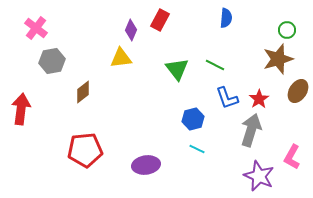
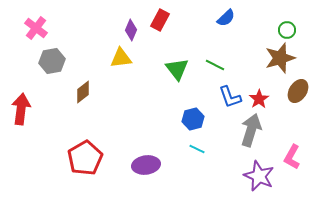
blue semicircle: rotated 42 degrees clockwise
brown star: moved 2 px right, 1 px up
blue L-shape: moved 3 px right, 1 px up
red pentagon: moved 8 px down; rotated 24 degrees counterclockwise
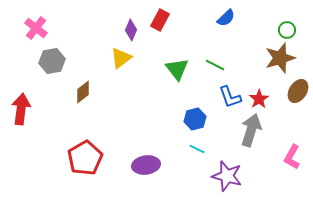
yellow triangle: rotated 30 degrees counterclockwise
blue hexagon: moved 2 px right
purple star: moved 32 px left; rotated 8 degrees counterclockwise
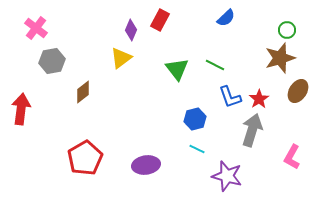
gray arrow: moved 1 px right
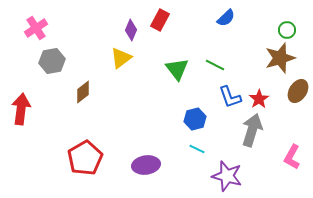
pink cross: rotated 20 degrees clockwise
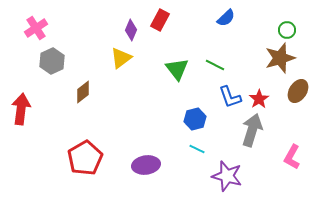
gray hexagon: rotated 15 degrees counterclockwise
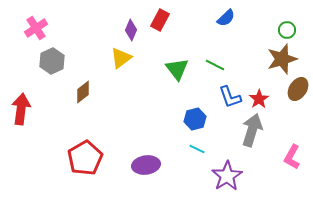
brown star: moved 2 px right, 1 px down
brown ellipse: moved 2 px up
purple star: rotated 24 degrees clockwise
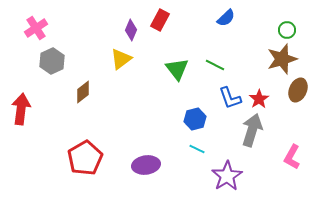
yellow triangle: moved 1 px down
brown ellipse: moved 1 px down; rotated 10 degrees counterclockwise
blue L-shape: moved 1 px down
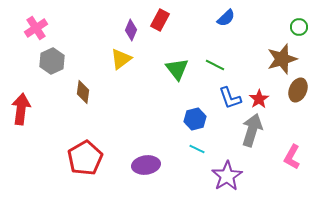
green circle: moved 12 px right, 3 px up
brown diamond: rotated 45 degrees counterclockwise
